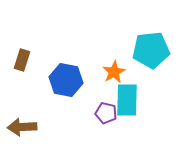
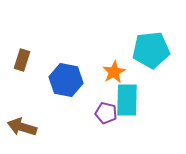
brown arrow: rotated 20 degrees clockwise
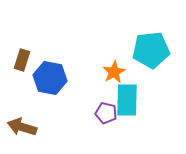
blue hexagon: moved 16 px left, 2 px up
